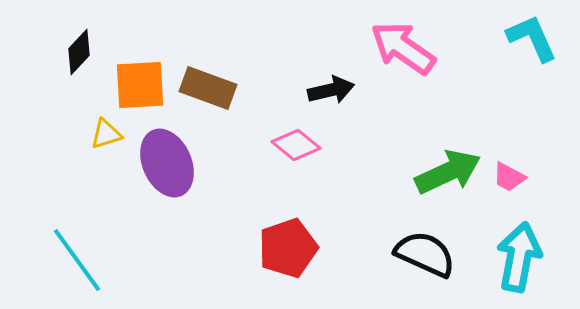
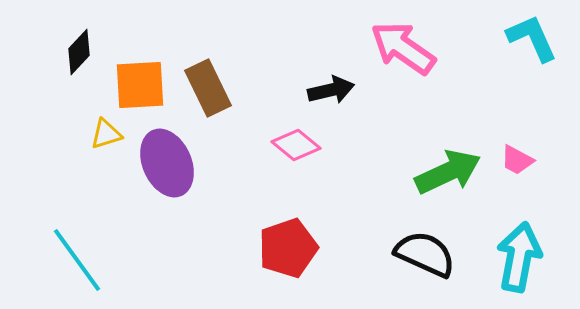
brown rectangle: rotated 44 degrees clockwise
pink trapezoid: moved 8 px right, 17 px up
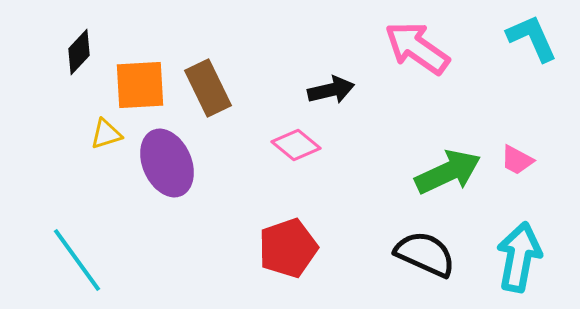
pink arrow: moved 14 px right
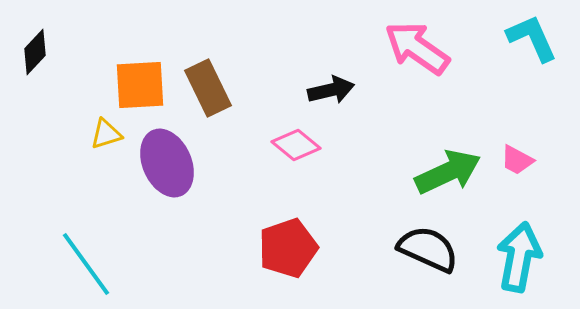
black diamond: moved 44 px left
black semicircle: moved 3 px right, 5 px up
cyan line: moved 9 px right, 4 px down
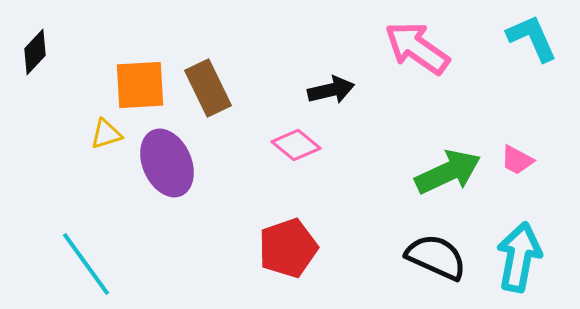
black semicircle: moved 8 px right, 8 px down
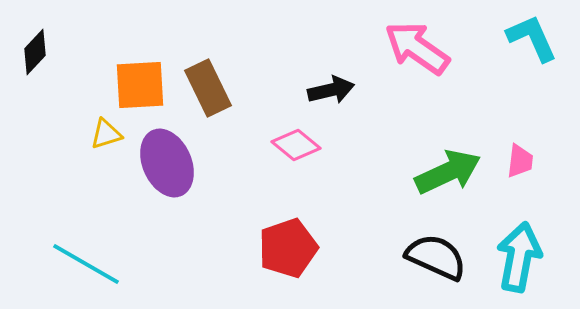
pink trapezoid: moved 3 px right, 1 px down; rotated 111 degrees counterclockwise
cyan line: rotated 24 degrees counterclockwise
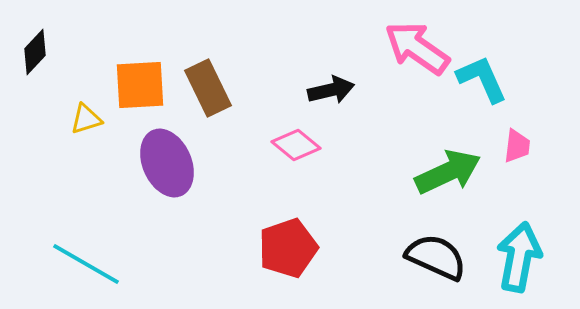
cyan L-shape: moved 50 px left, 41 px down
yellow triangle: moved 20 px left, 15 px up
pink trapezoid: moved 3 px left, 15 px up
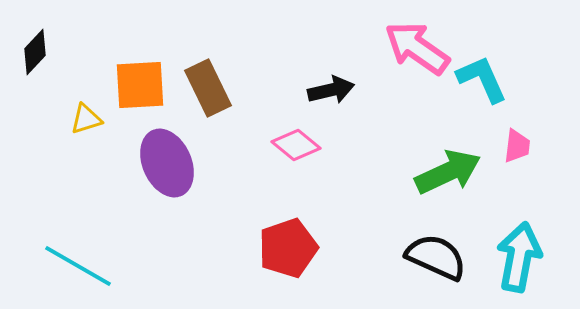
cyan line: moved 8 px left, 2 px down
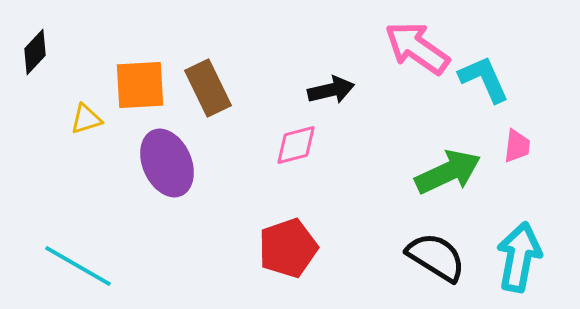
cyan L-shape: moved 2 px right
pink diamond: rotated 54 degrees counterclockwise
black semicircle: rotated 8 degrees clockwise
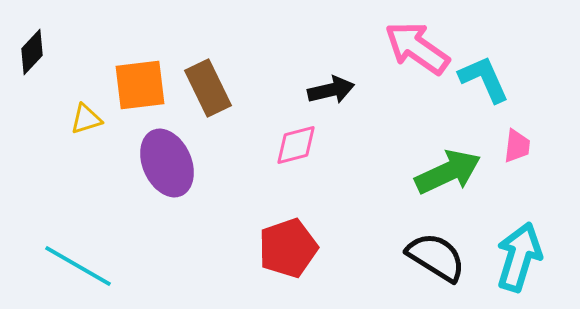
black diamond: moved 3 px left
orange square: rotated 4 degrees counterclockwise
cyan arrow: rotated 6 degrees clockwise
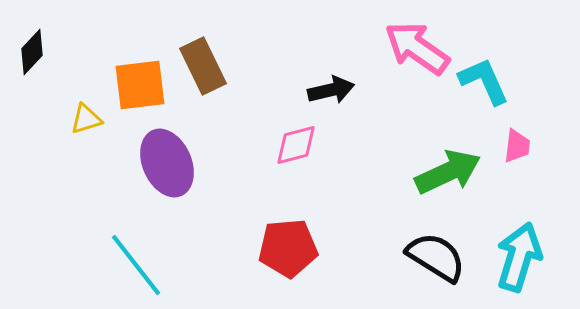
cyan L-shape: moved 2 px down
brown rectangle: moved 5 px left, 22 px up
red pentagon: rotated 14 degrees clockwise
cyan line: moved 58 px right, 1 px up; rotated 22 degrees clockwise
